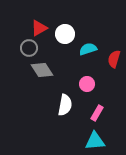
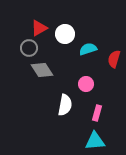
pink circle: moved 1 px left
pink rectangle: rotated 14 degrees counterclockwise
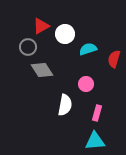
red triangle: moved 2 px right, 2 px up
gray circle: moved 1 px left, 1 px up
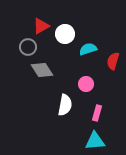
red semicircle: moved 1 px left, 2 px down
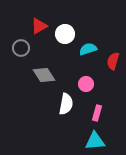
red triangle: moved 2 px left
gray circle: moved 7 px left, 1 px down
gray diamond: moved 2 px right, 5 px down
white semicircle: moved 1 px right, 1 px up
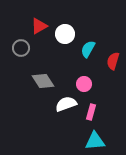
cyan semicircle: rotated 42 degrees counterclockwise
gray diamond: moved 1 px left, 6 px down
pink circle: moved 2 px left
white semicircle: rotated 120 degrees counterclockwise
pink rectangle: moved 6 px left, 1 px up
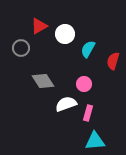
pink rectangle: moved 3 px left, 1 px down
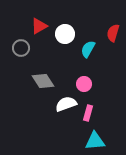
red semicircle: moved 28 px up
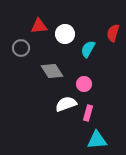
red triangle: rotated 24 degrees clockwise
gray diamond: moved 9 px right, 10 px up
cyan triangle: moved 2 px right, 1 px up
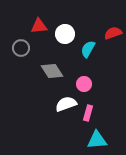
red semicircle: rotated 54 degrees clockwise
